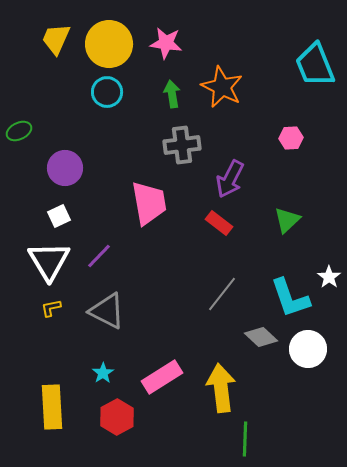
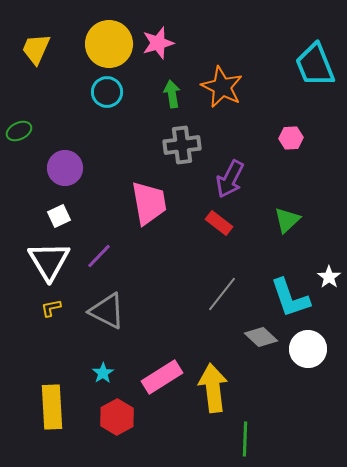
yellow trapezoid: moved 20 px left, 10 px down
pink star: moved 8 px left; rotated 24 degrees counterclockwise
yellow arrow: moved 8 px left
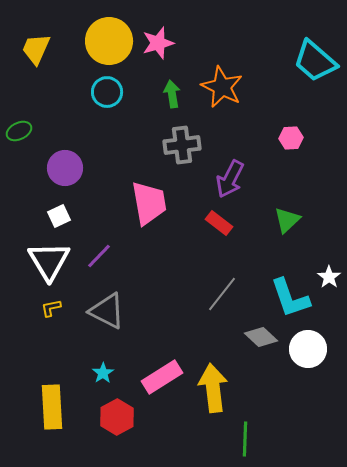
yellow circle: moved 3 px up
cyan trapezoid: moved 4 px up; rotated 27 degrees counterclockwise
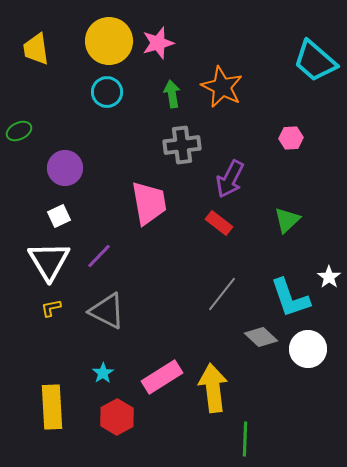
yellow trapezoid: rotated 32 degrees counterclockwise
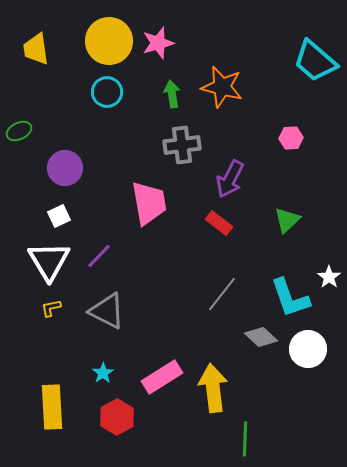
orange star: rotated 12 degrees counterclockwise
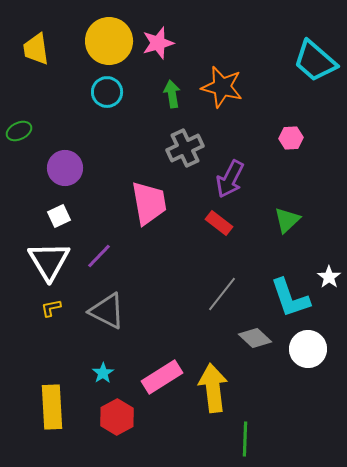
gray cross: moved 3 px right, 3 px down; rotated 18 degrees counterclockwise
gray diamond: moved 6 px left, 1 px down
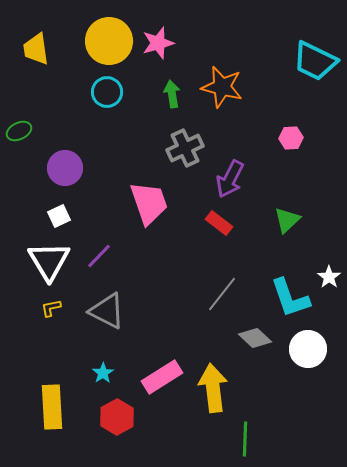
cyan trapezoid: rotated 15 degrees counterclockwise
pink trapezoid: rotated 9 degrees counterclockwise
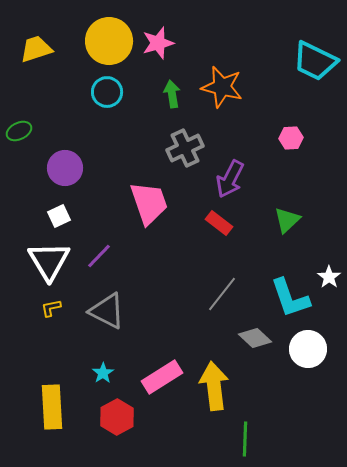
yellow trapezoid: rotated 80 degrees clockwise
yellow arrow: moved 1 px right, 2 px up
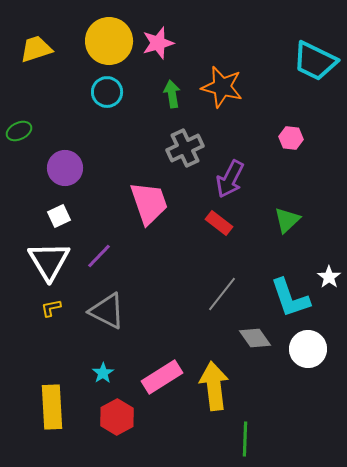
pink hexagon: rotated 10 degrees clockwise
gray diamond: rotated 12 degrees clockwise
